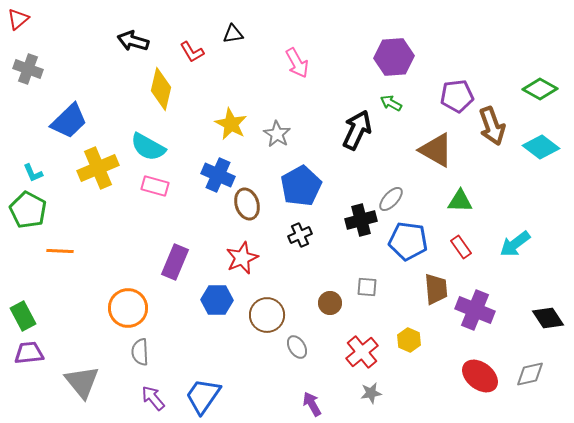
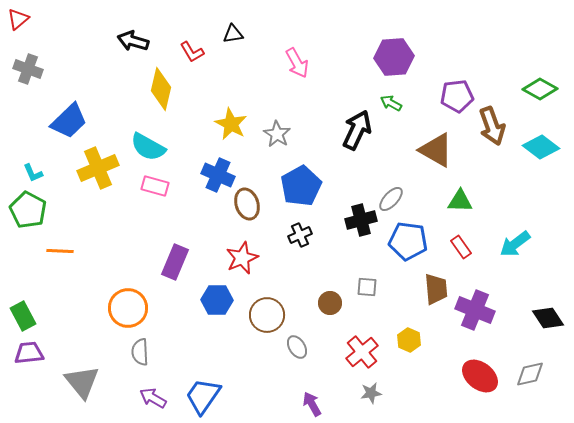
purple arrow at (153, 398): rotated 20 degrees counterclockwise
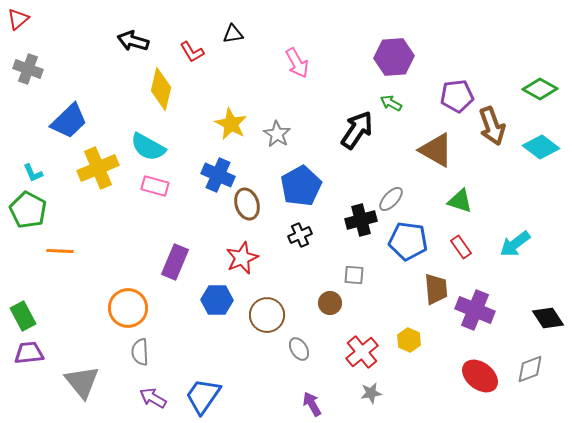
black arrow at (357, 130): rotated 9 degrees clockwise
green triangle at (460, 201): rotated 16 degrees clockwise
gray square at (367, 287): moved 13 px left, 12 px up
gray ellipse at (297, 347): moved 2 px right, 2 px down
gray diamond at (530, 374): moved 5 px up; rotated 8 degrees counterclockwise
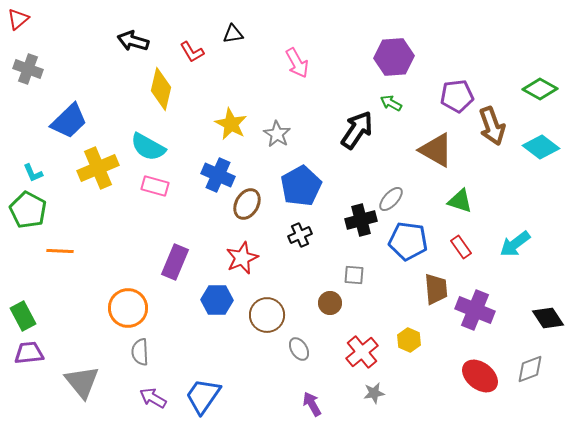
brown ellipse at (247, 204): rotated 48 degrees clockwise
gray star at (371, 393): moved 3 px right
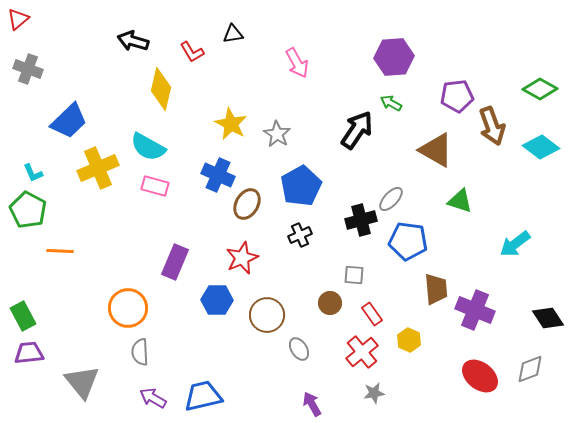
red rectangle at (461, 247): moved 89 px left, 67 px down
blue trapezoid at (203, 396): rotated 42 degrees clockwise
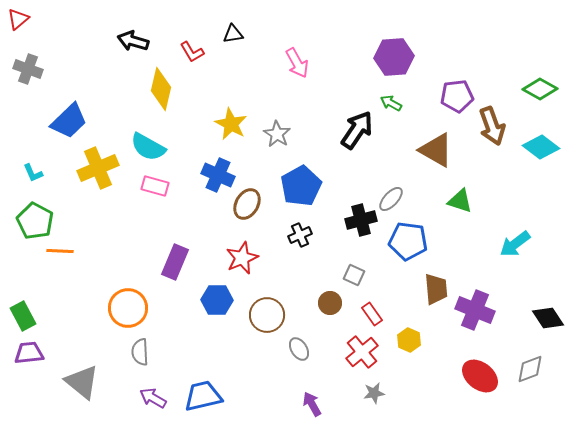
green pentagon at (28, 210): moved 7 px right, 11 px down
gray square at (354, 275): rotated 20 degrees clockwise
gray triangle at (82, 382): rotated 12 degrees counterclockwise
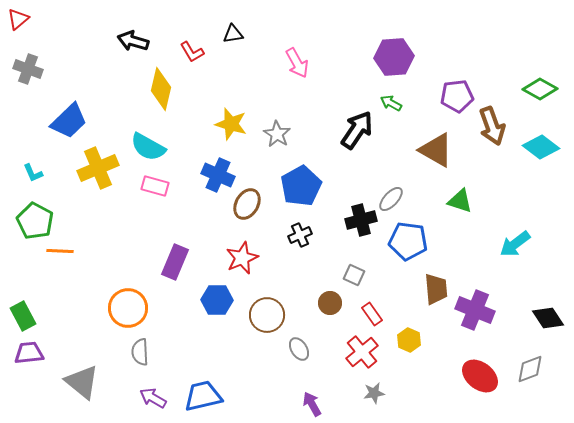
yellow star at (231, 124): rotated 12 degrees counterclockwise
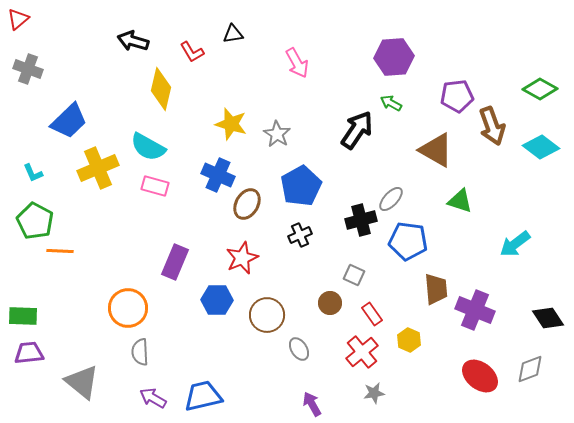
green rectangle at (23, 316): rotated 60 degrees counterclockwise
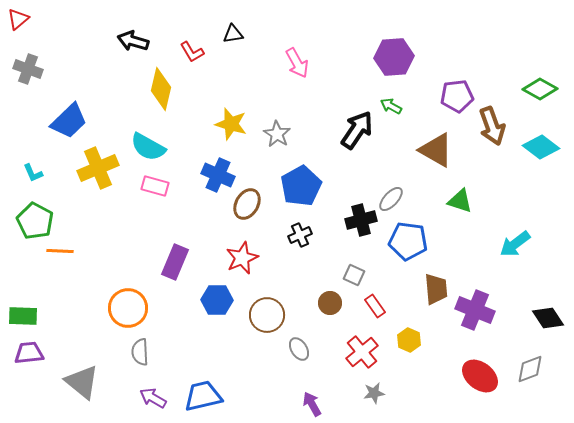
green arrow at (391, 103): moved 3 px down
red rectangle at (372, 314): moved 3 px right, 8 px up
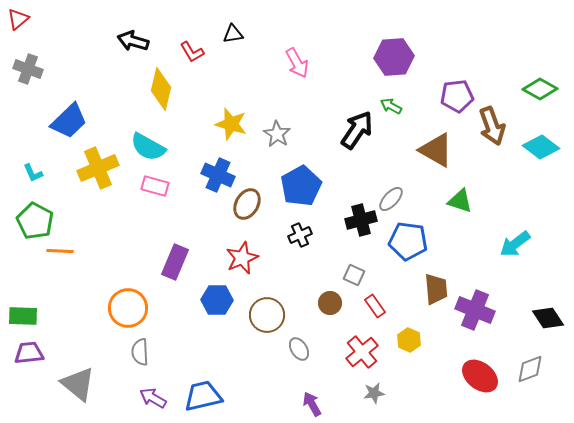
gray triangle at (82, 382): moved 4 px left, 2 px down
